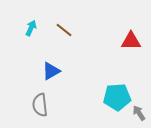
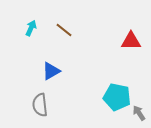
cyan pentagon: rotated 16 degrees clockwise
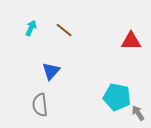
blue triangle: rotated 18 degrees counterclockwise
gray arrow: moved 1 px left
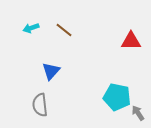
cyan arrow: rotated 133 degrees counterclockwise
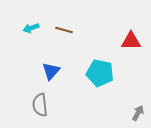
brown line: rotated 24 degrees counterclockwise
cyan pentagon: moved 17 px left, 24 px up
gray arrow: rotated 63 degrees clockwise
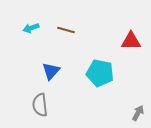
brown line: moved 2 px right
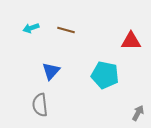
cyan pentagon: moved 5 px right, 2 px down
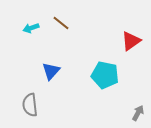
brown line: moved 5 px left, 7 px up; rotated 24 degrees clockwise
red triangle: rotated 35 degrees counterclockwise
gray semicircle: moved 10 px left
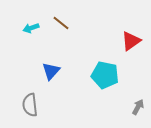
gray arrow: moved 6 px up
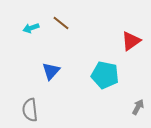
gray semicircle: moved 5 px down
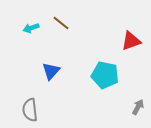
red triangle: rotated 15 degrees clockwise
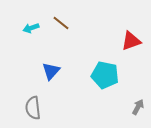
gray semicircle: moved 3 px right, 2 px up
